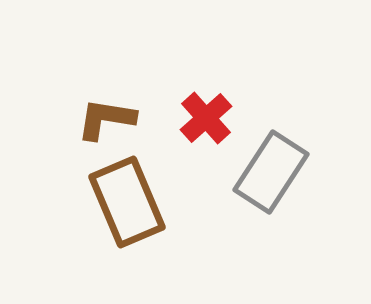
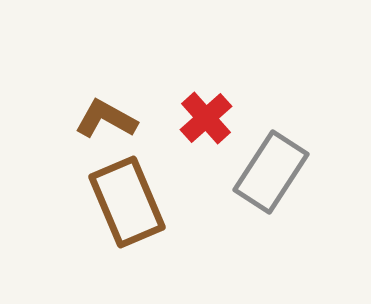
brown L-shape: rotated 20 degrees clockwise
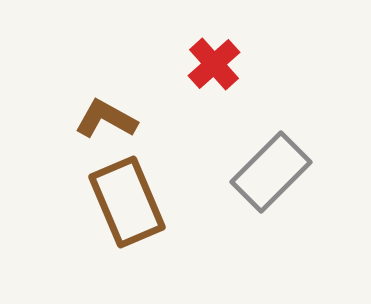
red cross: moved 8 px right, 54 px up
gray rectangle: rotated 12 degrees clockwise
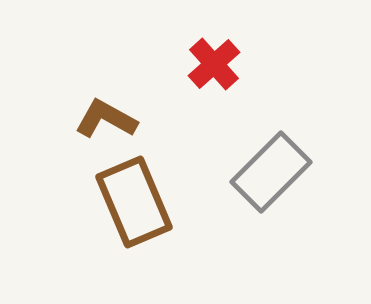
brown rectangle: moved 7 px right
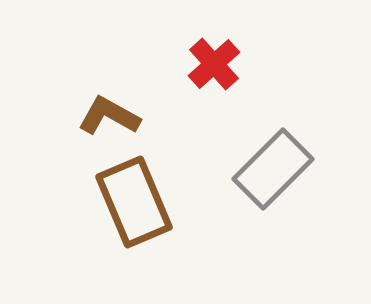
brown L-shape: moved 3 px right, 3 px up
gray rectangle: moved 2 px right, 3 px up
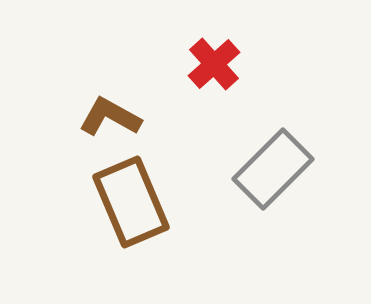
brown L-shape: moved 1 px right, 1 px down
brown rectangle: moved 3 px left
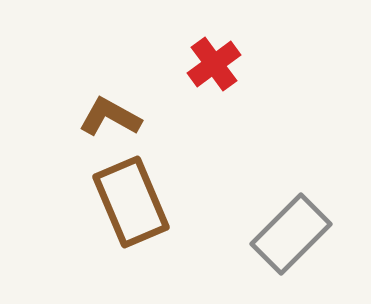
red cross: rotated 6 degrees clockwise
gray rectangle: moved 18 px right, 65 px down
